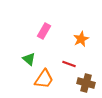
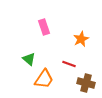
pink rectangle: moved 4 px up; rotated 49 degrees counterclockwise
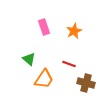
orange star: moved 7 px left, 8 px up
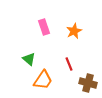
red line: rotated 48 degrees clockwise
orange trapezoid: moved 1 px left, 1 px down
brown cross: moved 2 px right
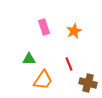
green triangle: rotated 40 degrees counterclockwise
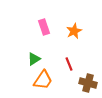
green triangle: moved 5 px right; rotated 32 degrees counterclockwise
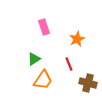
orange star: moved 3 px right, 8 px down
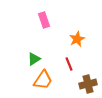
pink rectangle: moved 7 px up
brown cross: moved 1 px down; rotated 30 degrees counterclockwise
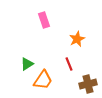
green triangle: moved 7 px left, 5 px down
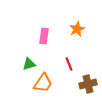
pink rectangle: moved 16 px down; rotated 28 degrees clockwise
orange star: moved 10 px up
green triangle: moved 2 px right; rotated 16 degrees clockwise
orange trapezoid: moved 3 px down
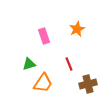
pink rectangle: rotated 28 degrees counterclockwise
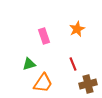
red line: moved 4 px right
